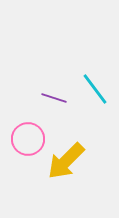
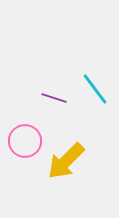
pink circle: moved 3 px left, 2 px down
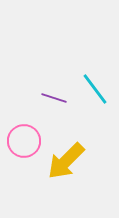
pink circle: moved 1 px left
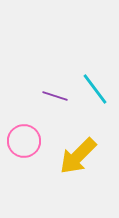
purple line: moved 1 px right, 2 px up
yellow arrow: moved 12 px right, 5 px up
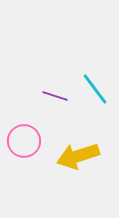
yellow arrow: rotated 27 degrees clockwise
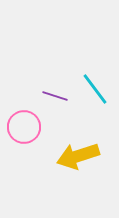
pink circle: moved 14 px up
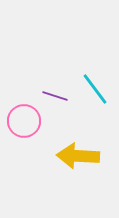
pink circle: moved 6 px up
yellow arrow: rotated 21 degrees clockwise
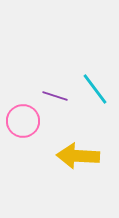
pink circle: moved 1 px left
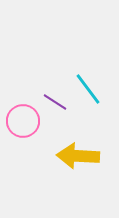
cyan line: moved 7 px left
purple line: moved 6 px down; rotated 15 degrees clockwise
